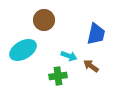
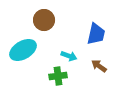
brown arrow: moved 8 px right
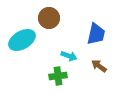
brown circle: moved 5 px right, 2 px up
cyan ellipse: moved 1 px left, 10 px up
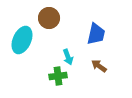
cyan ellipse: rotated 36 degrees counterclockwise
cyan arrow: moved 1 px left, 1 px down; rotated 49 degrees clockwise
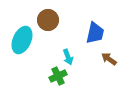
brown circle: moved 1 px left, 2 px down
blue trapezoid: moved 1 px left, 1 px up
brown arrow: moved 10 px right, 7 px up
green cross: rotated 18 degrees counterclockwise
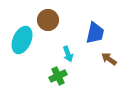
cyan arrow: moved 3 px up
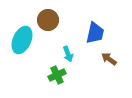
green cross: moved 1 px left, 1 px up
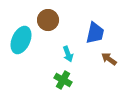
cyan ellipse: moved 1 px left
green cross: moved 6 px right, 5 px down; rotated 36 degrees counterclockwise
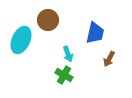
brown arrow: rotated 98 degrees counterclockwise
green cross: moved 1 px right, 5 px up
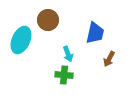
green cross: rotated 24 degrees counterclockwise
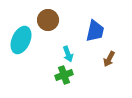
blue trapezoid: moved 2 px up
green cross: rotated 24 degrees counterclockwise
